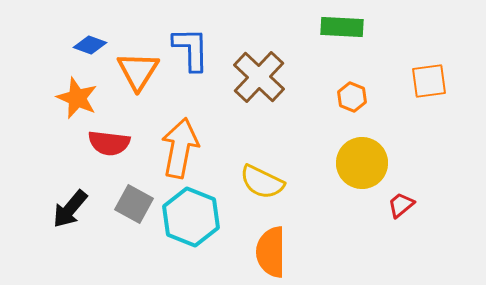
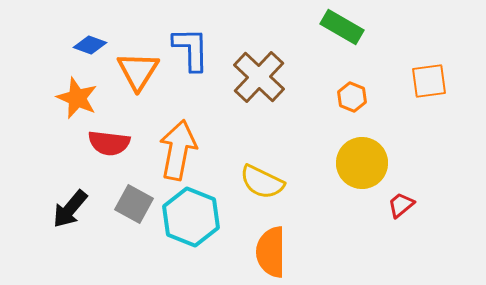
green rectangle: rotated 27 degrees clockwise
orange arrow: moved 2 px left, 2 px down
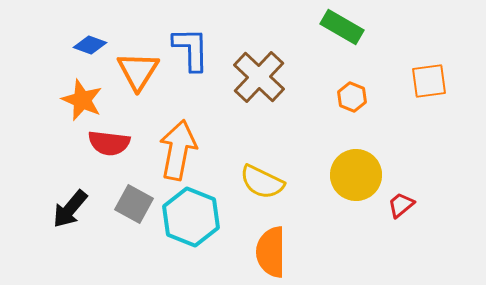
orange star: moved 5 px right, 2 px down
yellow circle: moved 6 px left, 12 px down
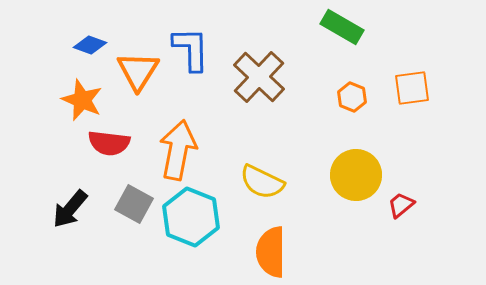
orange square: moved 17 px left, 7 px down
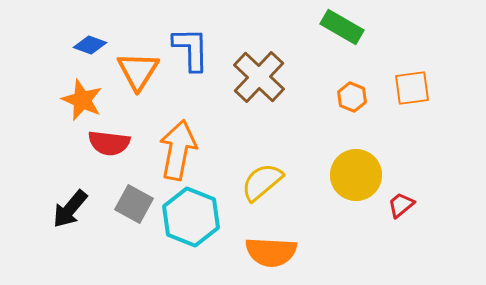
yellow semicircle: rotated 114 degrees clockwise
orange semicircle: rotated 87 degrees counterclockwise
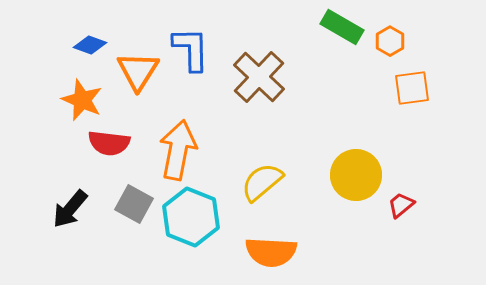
orange hexagon: moved 38 px right, 56 px up; rotated 8 degrees clockwise
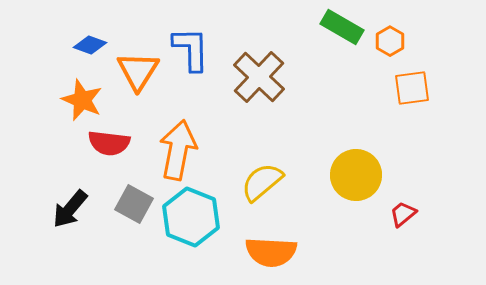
red trapezoid: moved 2 px right, 9 px down
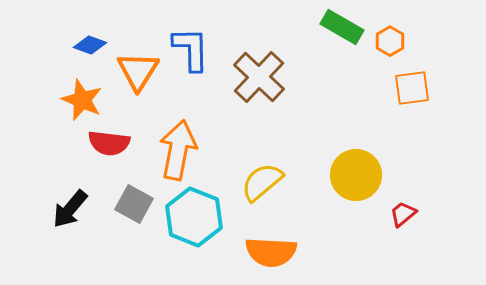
cyan hexagon: moved 3 px right
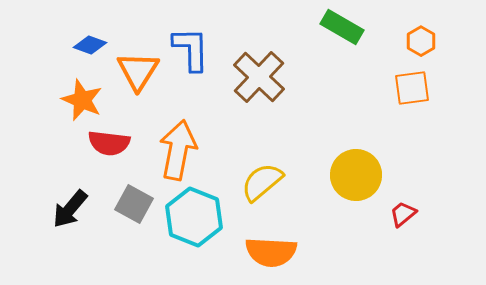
orange hexagon: moved 31 px right
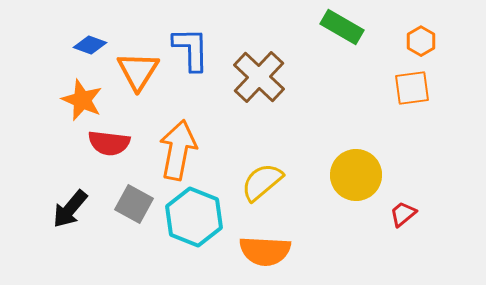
orange semicircle: moved 6 px left, 1 px up
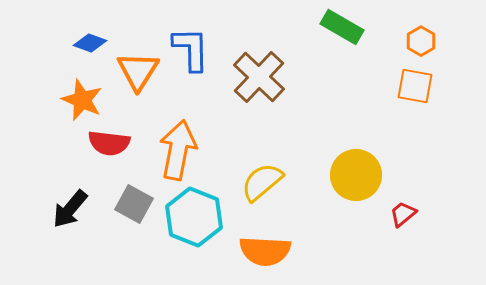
blue diamond: moved 2 px up
orange square: moved 3 px right, 2 px up; rotated 18 degrees clockwise
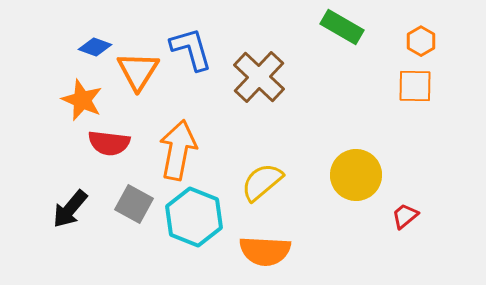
blue diamond: moved 5 px right, 4 px down
blue L-shape: rotated 15 degrees counterclockwise
orange square: rotated 9 degrees counterclockwise
red trapezoid: moved 2 px right, 2 px down
